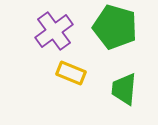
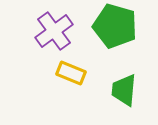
green pentagon: moved 1 px up
green trapezoid: moved 1 px down
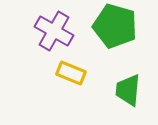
purple cross: rotated 24 degrees counterclockwise
green trapezoid: moved 4 px right
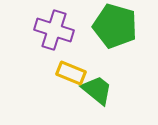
purple cross: moved 1 px up; rotated 12 degrees counterclockwise
green trapezoid: moved 31 px left; rotated 124 degrees clockwise
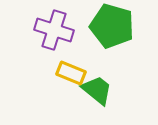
green pentagon: moved 3 px left
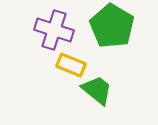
green pentagon: rotated 15 degrees clockwise
yellow rectangle: moved 8 px up
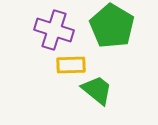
yellow rectangle: rotated 24 degrees counterclockwise
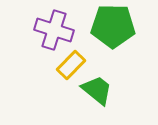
green pentagon: moved 1 px right; rotated 30 degrees counterclockwise
yellow rectangle: rotated 44 degrees counterclockwise
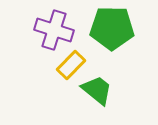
green pentagon: moved 1 px left, 2 px down
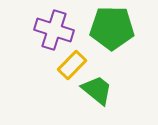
yellow rectangle: moved 1 px right
